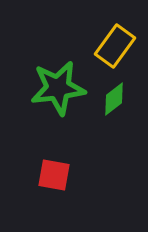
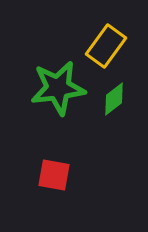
yellow rectangle: moved 9 px left
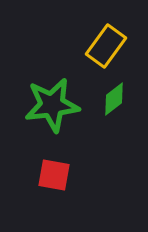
green star: moved 6 px left, 17 px down
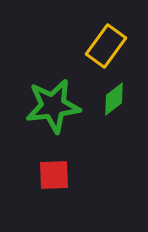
green star: moved 1 px right, 1 px down
red square: rotated 12 degrees counterclockwise
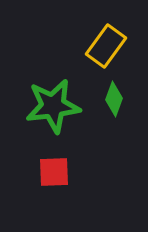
green diamond: rotated 32 degrees counterclockwise
red square: moved 3 px up
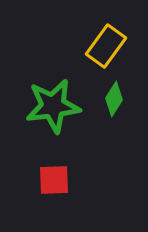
green diamond: rotated 12 degrees clockwise
red square: moved 8 px down
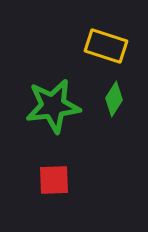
yellow rectangle: rotated 72 degrees clockwise
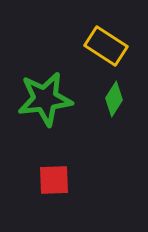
yellow rectangle: rotated 15 degrees clockwise
green star: moved 8 px left, 7 px up
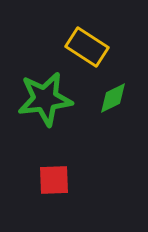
yellow rectangle: moved 19 px left, 1 px down
green diamond: moved 1 px left, 1 px up; rotated 32 degrees clockwise
